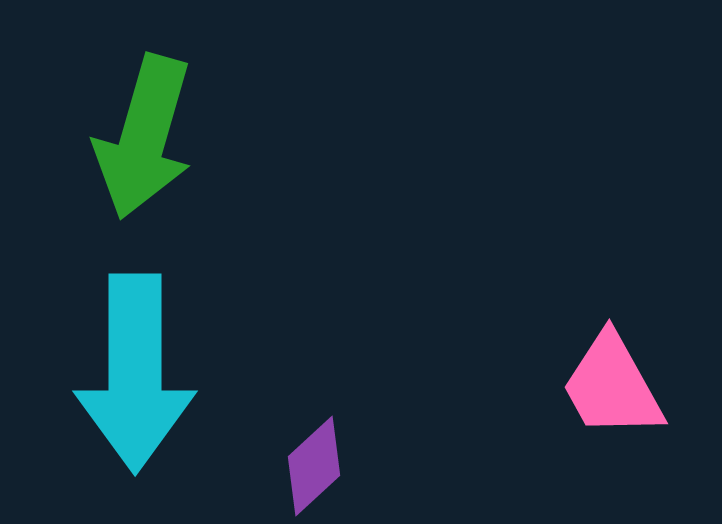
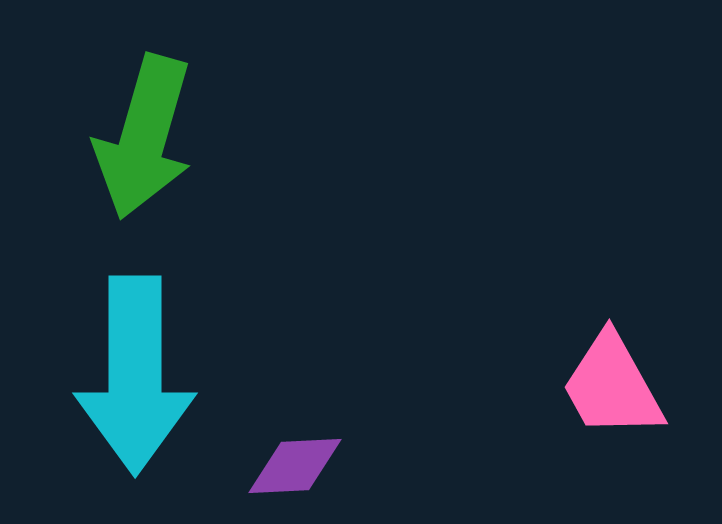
cyan arrow: moved 2 px down
purple diamond: moved 19 px left; rotated 40 degrees clockwise
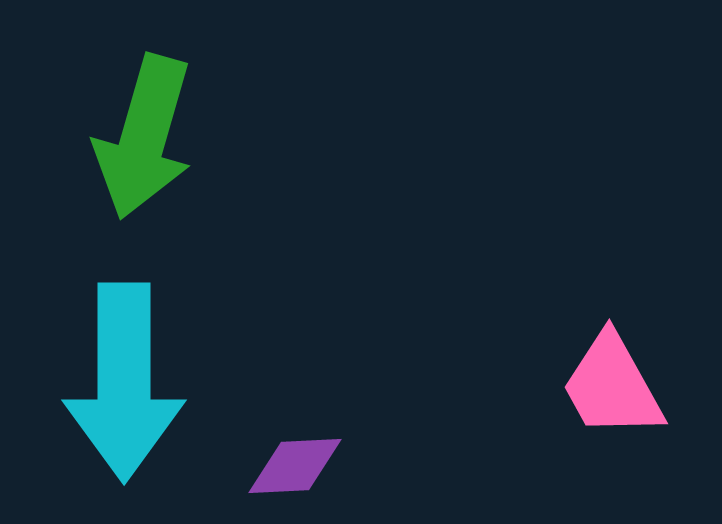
cyan arrow: moved 11 px left, 7 px down
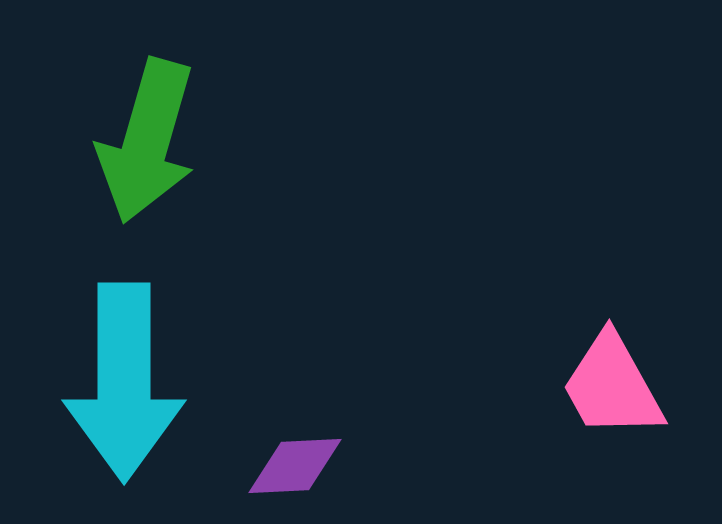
green arrow: moved 3 px right, 4 px down
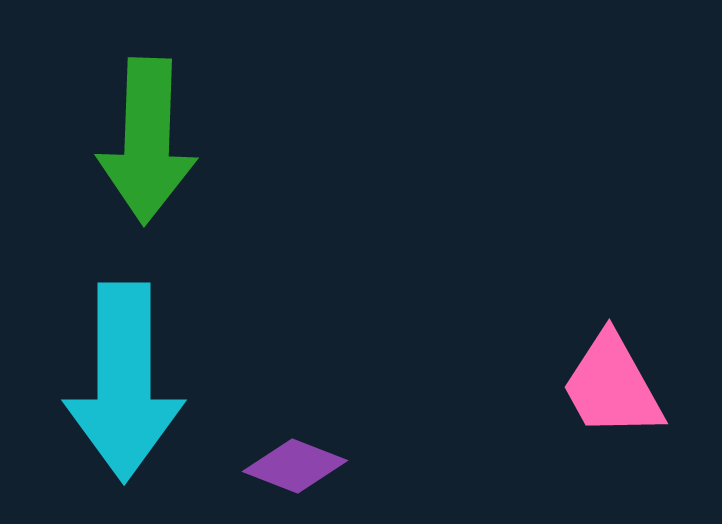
green arrow: rotated 14 degrees counterclockwise
purple diamond: rotated 24 degrees clockwise
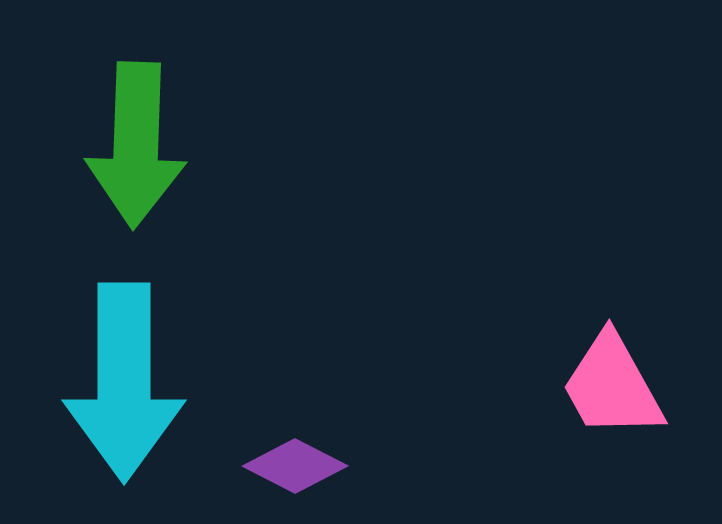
green arrow: moved 11 px left, 4 px down
purple diamond: rotated 6 degrees clockwise
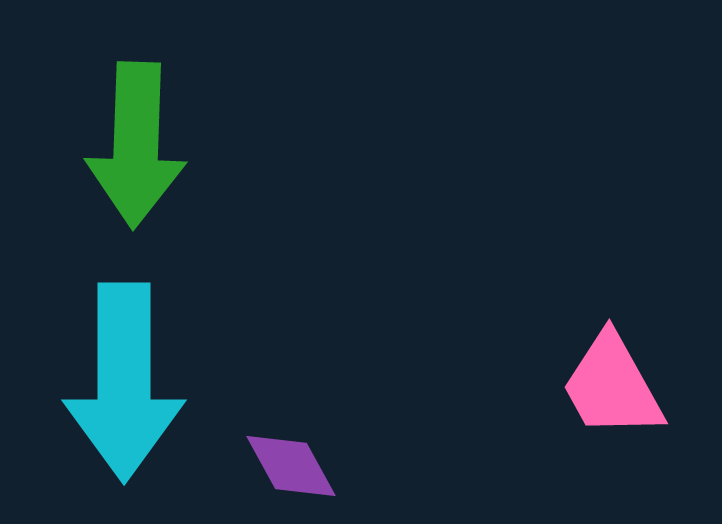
purple diamond: moved 4 px left; rotated 34 degrees clockwise
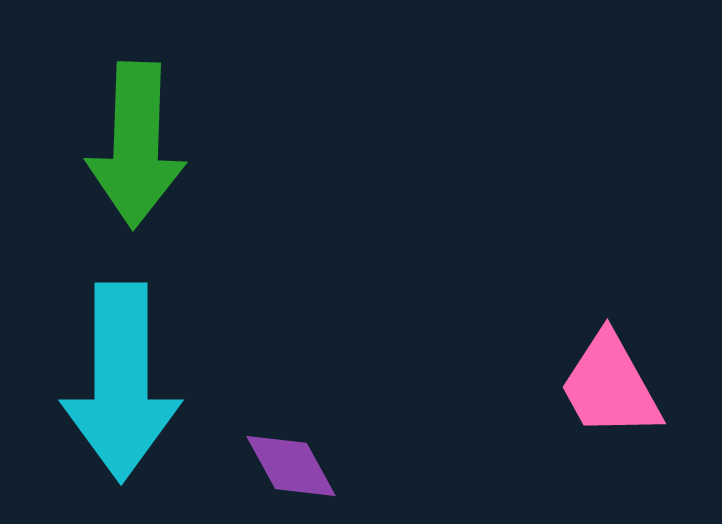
cyan arrow: moved 3 px left
pink trapezoid: moved 2 px left
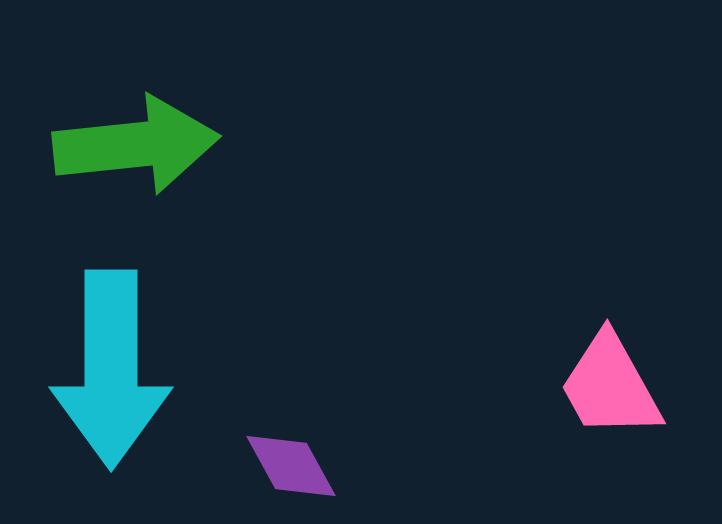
green arrow: rotated 98 degrees counterclockwise
cyan arrow: moved 10 px left, 13 px up
